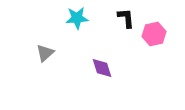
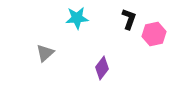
black L-shape: moved 3 px right, 1 px down; rotated 25 degrees clockwise
purple diamond: rotated 55 degrees clockwise
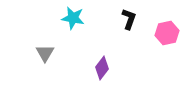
cyan star: moved 4 px left; rotated 15 degrees clockwise
pink hexagon: moved 13 px right, 1 px up
gray triangle: rotated 18 degrees counterclockwise
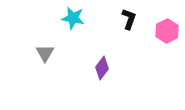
pink hexagon: moved 2 px up; rotated 15 degrees counterclockwise
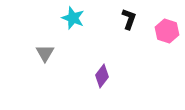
cyan star: rotated 10 degrees clockwise
pink hexagon: rotated 15 degrees counterclockwise
purple diamond: moved 8 px down
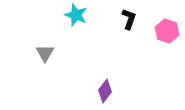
cyan star: moved 3 px right, 3 px up
purple diamond: moved 3 px right, 15 px down
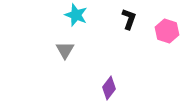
gray triangle: moved 20 px right, 3 px up
purple diamond: moved 4 px right, 3 px up
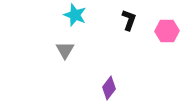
cyan star: moved 1 px left
black L-shape: moved 1 px down
pink hexagon: rotated 20 degrees counterclockwise
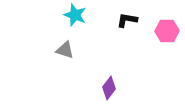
black L-shape: moved 2 px left; rotated 100 degrees counterclockwise
gray triangle: rotated 42 degrees counterclockwise
